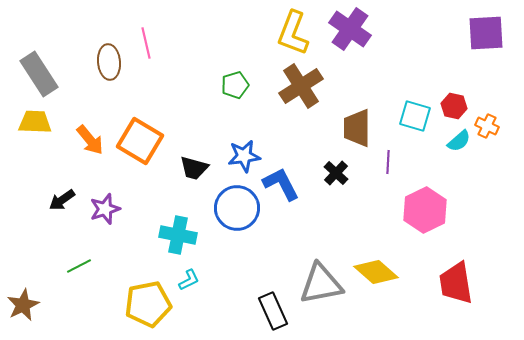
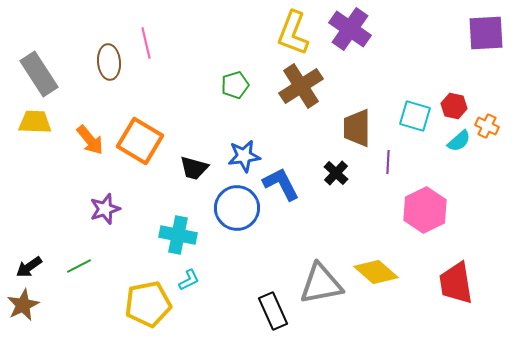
black arrow: moved 33 px left, 67 px down
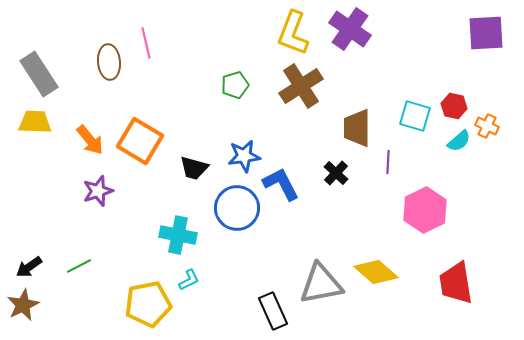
purple star: moved 7 px left, 18 px up
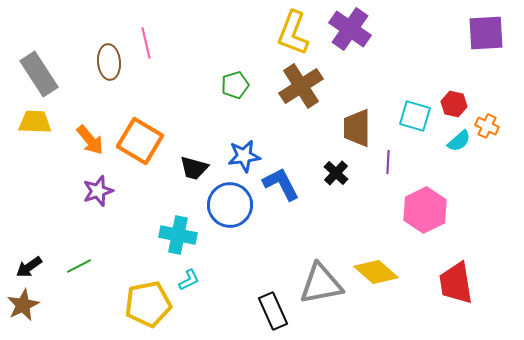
red hexagon: moved 2 px up
blue circle: moved 7 px left, 3 px up
